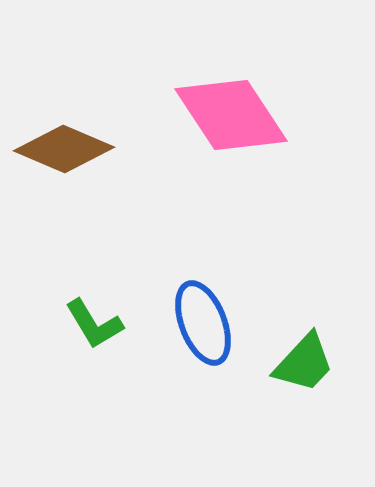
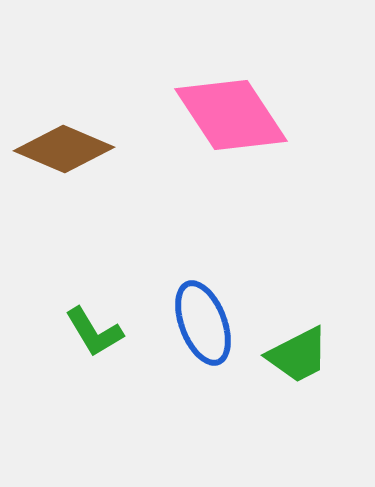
green L-shape: moved 8 px down
green trapezoid: moved 6 px left, 8 px up; rotated 20 degrees clockwise
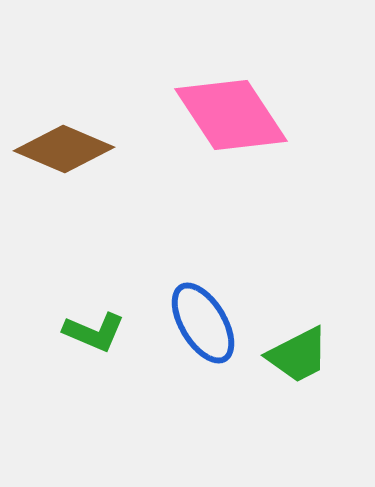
blue ellipse: rotated 10 degrees counterclockwise
green L-shape: rotated 36 degrees counterclockwise
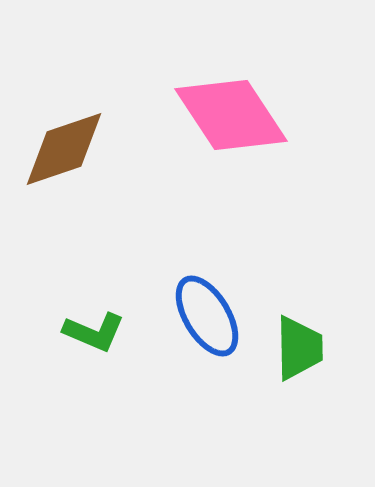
brown diamond: rotated 42 degrees counterclockwise
blue ellipse: moved 4 px right, 7 px up
green trapezoid: moved 1 px right, 7 px up; rotated 64 degrees counterclockwise
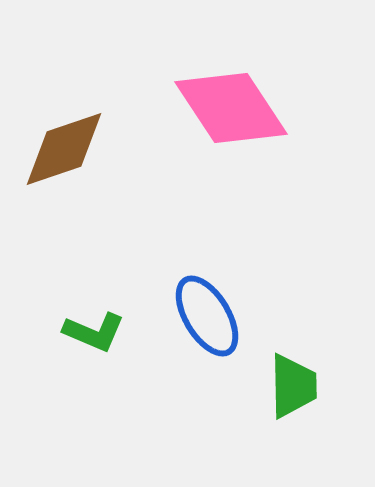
pink diamond: moved 7 px up
green trapezoid: moved 6 px left, 38 px down
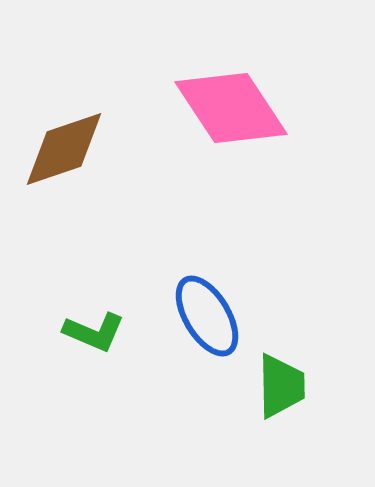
green trapezoid: moved 12 px left
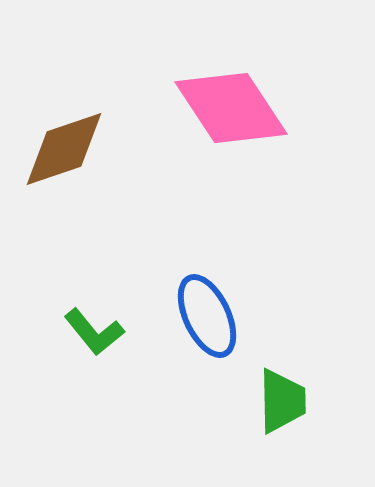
blue ellipse: rotated 6 degrees clockwise
green L-shape: rotated 28 degrees clockwise
green trapezoid: moved 1 px right, 15 px down
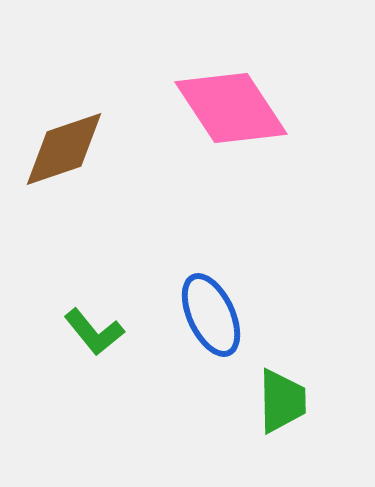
blue ellipse: moved 4 px right, 1 px up
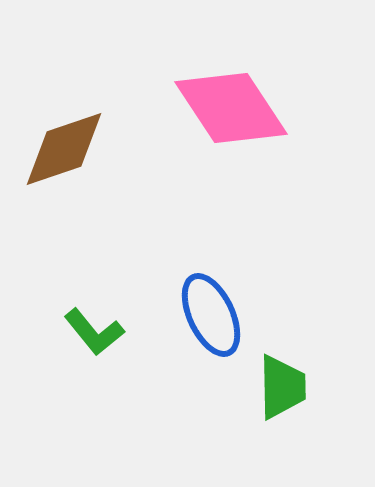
green trapezoid: moved 14 px up
